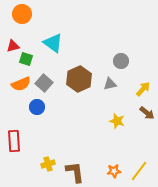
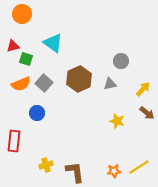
blue circle: moved 6 px down
red rectangle: rotated 10 degrees clockwise
yellow cross: moved 2 px left, 1 px down
yellow line: moved 4 px up; rotated 20 degrees clockwise
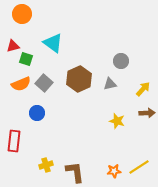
brown arrow: rotated 42 degrees counterclockwise
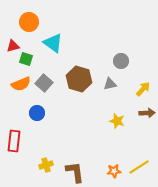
orange circle: moved 7 px right, 8 px down
brown hexagon: rotated 20 degrees counterclockwise
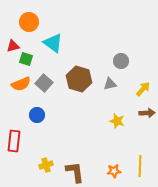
blue circle: moved 2 px down
yellow line: moved 1 px right, 1 px up; rotated 55 degrees counterclockwise
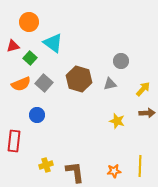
green square: moved 4 px right, 1 px up; rotated 24 degrees clockwise
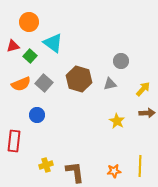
green square: moved 2 px up
yellow star: rotated 14 degrees clockwise
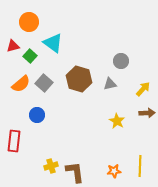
orange semicircle: rotated 18 degrees counterclockwise
yellow cross: moved 5 px right, 1 px down
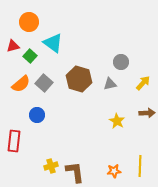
gray circle: moved 1 px down
yellow arrow: moved 6 px up
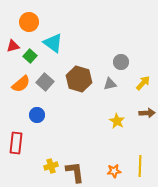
gray square: moved 1 px right, 1 px up
red rectangle: moved 2 px right, 2 px down
